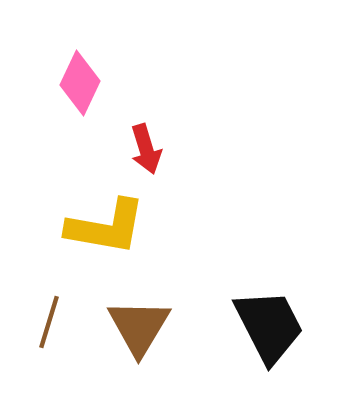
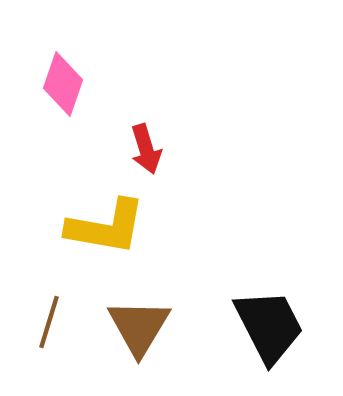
pink diamond: moved 17 px left, 1 px down; rotated 6 degrees counterclockwise
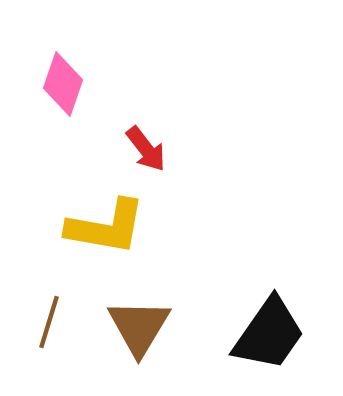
red arrow: rotated 21 degrees counterclockwise
black trapezoid: moved 8 px down; rotated 62 degrees clockwise
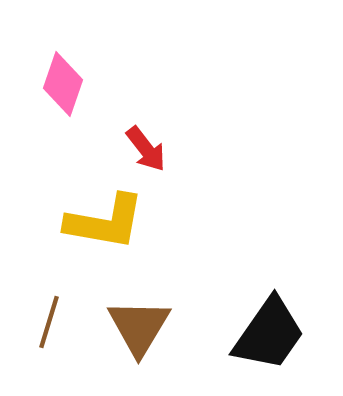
yellow L-shape: moved 1 px left, 5 px up
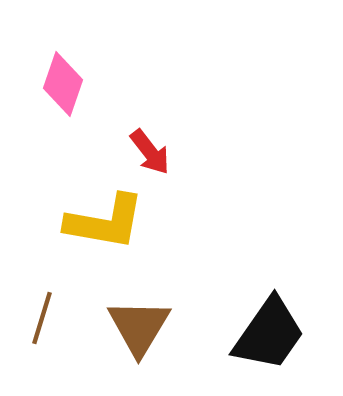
red arrow: moved 4 px right, 3 px down
brown line: moved 7 px left, 4 px up
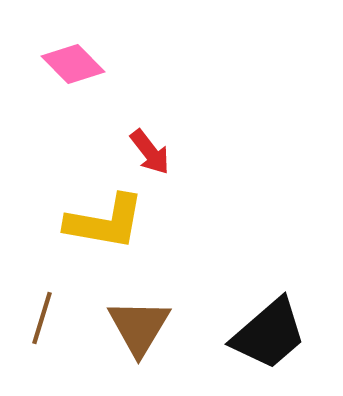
pink diamond: moved 10 px right, 20 px up; rotated 64 degrees counterclockwise
black trapezoid: rotated 14 degrees clockwise
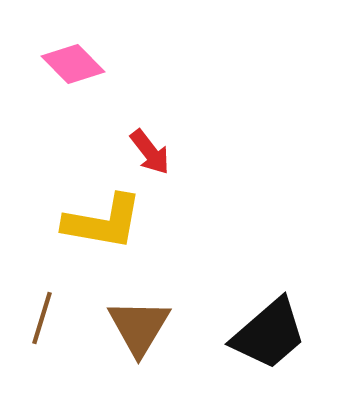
yellow L-shape: moved 2 px left
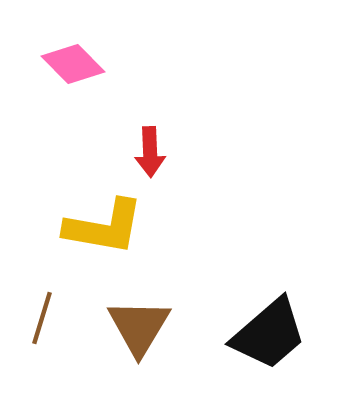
red arrow: rotated 36 degrees clockwise
yellow L-shape: moved 1 px right, 5 px down
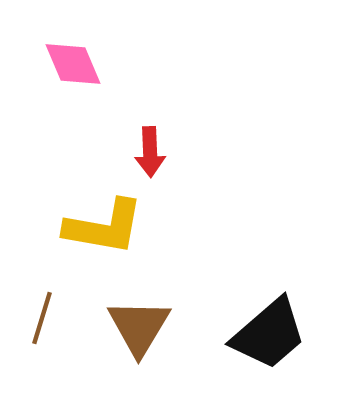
pink diamond: rotated 22 degrees clockwise
